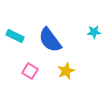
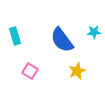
cyan rectangle: rotated 48 degrees clockwise
blue semicircle: moved 12 px right
yellow star: moved 11 px right
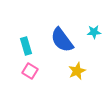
cyan rectangle: moved 11 px right, 10 px down
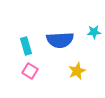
blue semicircle: moved 2 px left; rotated 56 degrees counterclockwise
